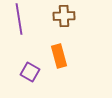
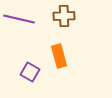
purple line: rotated 68 degrees counterclockwise
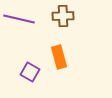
brown cross: moved 1 px left
orange rectangle: moved 1 px down
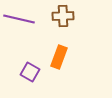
orange rectangle: rotated 35 degrees clockwise
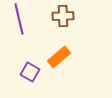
purple line: rotated 64 degrees clockwise
orange rectangle: rotated 30 degrees clockwise
